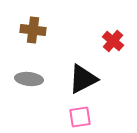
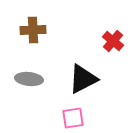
brown cross: rotated 10 degrees counterclockwise
pink square: moved 7 px left, 1 px down
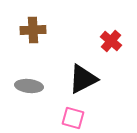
red cross: moved 2 px left
gray ellipse: moved 7 px down
pink square: rotated 25 degrees clockwise
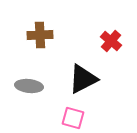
brown cross: moved 7 px right, 5 px down
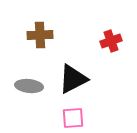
red cross: rotated 30 degrees clockwise
black triangle: moved 10 px left
pink square: rotated 20 degrees counterclockwise
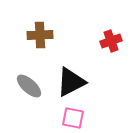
black triangle: moved 2 px left, 3 px down
gray ellipse: rotated 36 degrees clockwise
pink square: rotated 15 degrees clockwise
